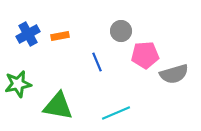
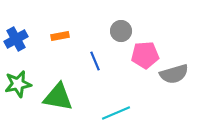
blue cross: moved 12 px left, 5 px down
blue line: moved 2 px left, 1 px up
green triangle: moved 9 px up
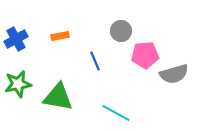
cyan line: rotated 52 degrees clockwise
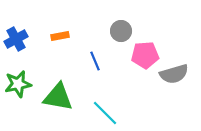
cyan line: moved 11 px left; rotated 16 degrees clockwise
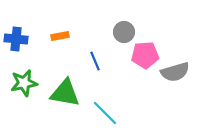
gray circle: moved 3 px right, 1 px down
blue cross: rotated 35 degrees clockwise
gray semicircle: moved 1 px right, 2 px up
green star: moved 6 px right, 1 px up
green triangle: moved 7 px right, 4 px up
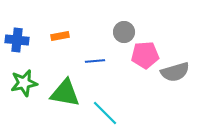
blue cross: moved 1 px right, 1 px down
blue line: rotated 72 degrees counterclockwise
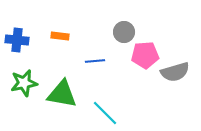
orange rectangle: rotated 18 degrees clockwise
green triangle: moved 3 px left, 1 px down
